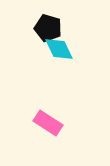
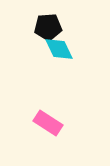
black pentagon: moved 1 px up; rotated 20 degrees counterclockwise
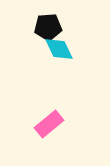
pink rectangle: moved 1 px right, 1 px down; rotated 72 degrees counterclockwise
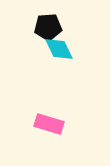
pink rectangle: rotated 56 degrees clockwise
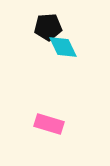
cyan diamond: moved 4 px right, 2 px up
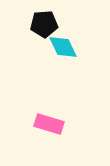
black pentagon: moved 4 px left, 3 px up
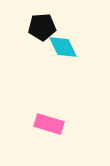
black pentagon: moved 2 px left, 3 px down
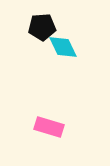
pink rectangle: moved 3 px down
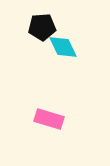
pink rectangle: moved 8 px up
